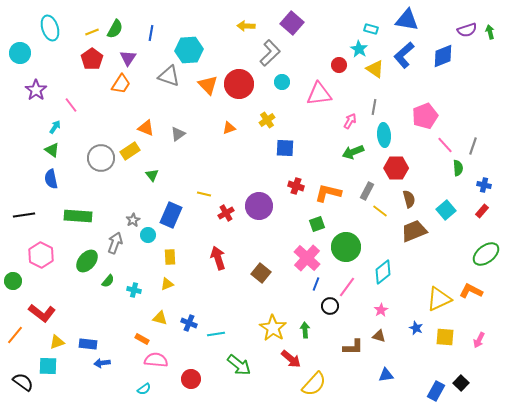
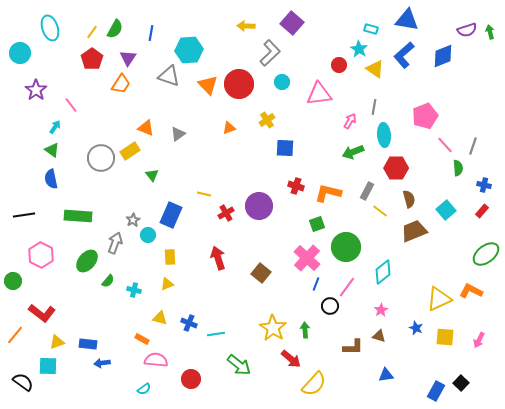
yellow line at (92, 32): rotated 32 degrees counterclockwise
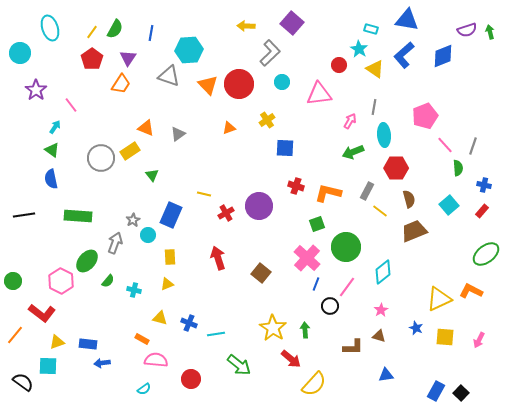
cyan square at (446, 210): moved 3 px right, 5 px up
pink hexagon at (41, 255): moved 20 px right, 26 px down
black square at (461, 383): moved 10 px down
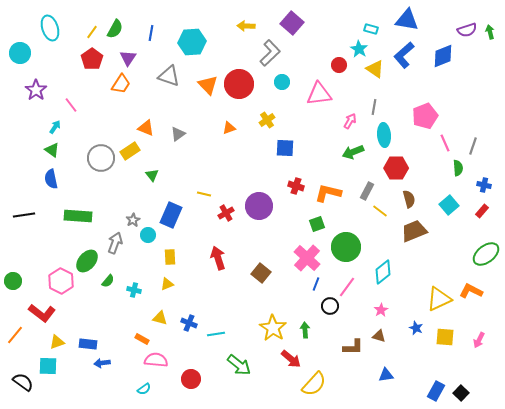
cyan hexagon at (189, 50): moved 3 px right, 8 px up
pink line at (445, 145): moved 2 px up; rotated 18 degrees clockwise
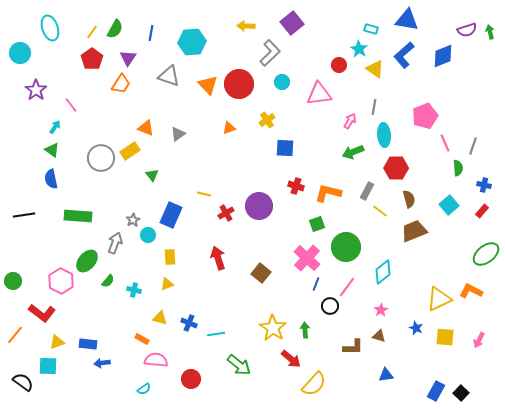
purple square at (292, 23): rotated 10 degrees clockwise
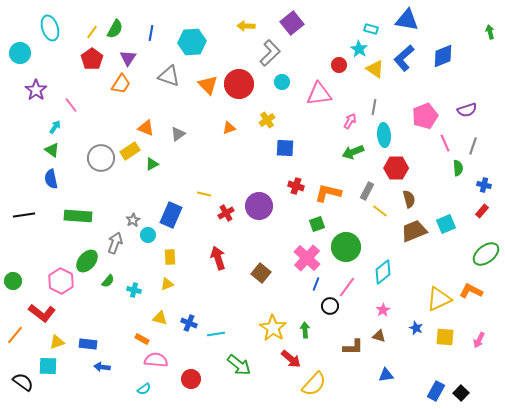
purple semicircle at (467, 30): moved 80 px down
blue L-shape at (404, 55): moved 3 px down
green triangle at (152, 175): moved 11 px up; rotated 40 degrees clockwise
cyan square at (449, 205): moved 3 px left, 19 px down; rotated 18 degrees clockwise
pink star at (381, 310): moved 2 px right
blue arrow at (102, 363): moved 4 px down; rotated 14 degrees clockwise
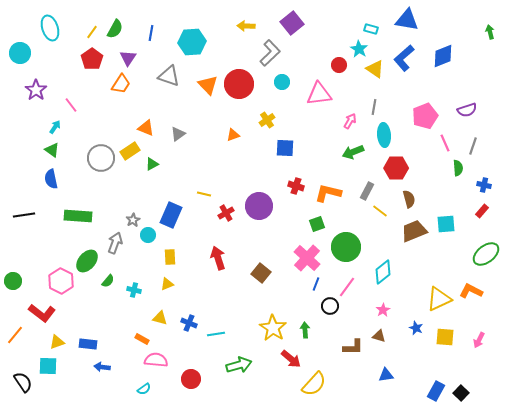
orange triangle at (229, 128): moved 4 px right, 7 px down
cyan square at (446, 224): rotated 18 degrees clockwise
green arrow at (239, 365): rotated 55 degrees counterclockwise
black semicircle at (23, 382): rotated 20 degrees clockwise
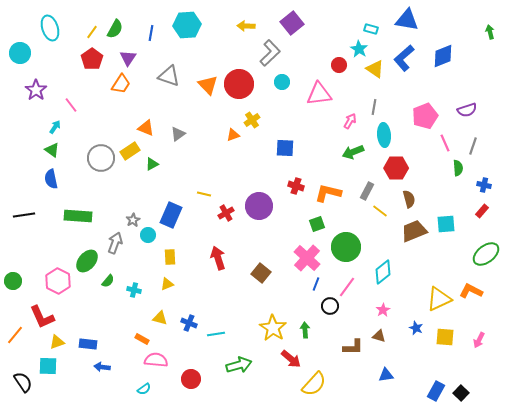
cyan hexagon at (192, 42): moved 5 px left, 17 px up
yellow cross at (267, 120): moved 15 px left
pink hexagon at (61, 281): moved 3 px left
red L-shape at (42, 313): moved 4 px down; rotated 28 degrees clockwise
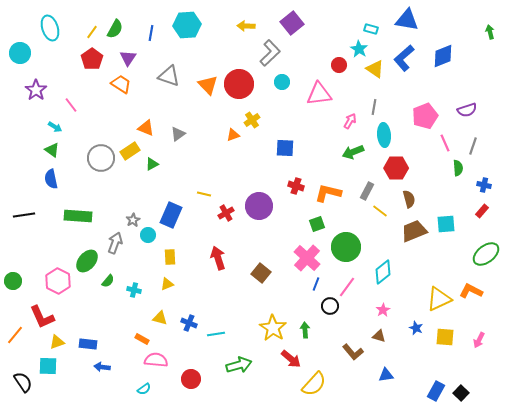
orange trapezoid at (121, 84): rotated 90 degrees counterclockwise
cyan arrow at (55, 127): rotated 88 degrees clockwise
brown L-shape at (353, 347): moved 5 px down; rotated 50 degrees clockwise
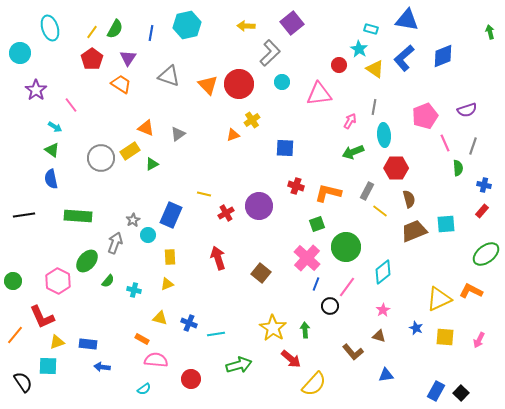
cyan hexagon at (187, 25): rotated 8 degrees counterclockwise
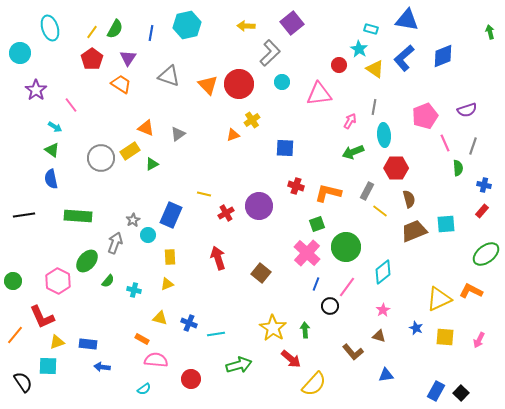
pink cross at (307, 258): moved 5 px up
